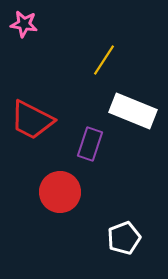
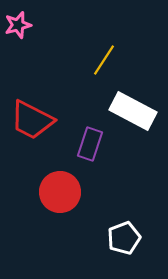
pink star: moved 6 px left, 1 px down; rotated 24 degrees counterclockwise
white rectangle: rotated 6 degrees clockwise
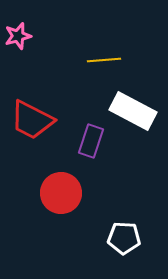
pink star: moved 11 px down
yellow line: rotated 52 degrees clockwise
purple rectangle: moved 1 px right, 3 px up
red circle: moved 1 px right, 1 px down
white pentagon: rotated 24 degrees clockwise
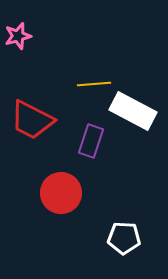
yellow line: moved 10 px left, 24 px down
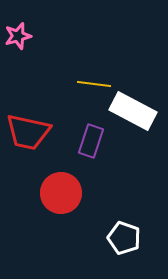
yellow line: rotated 12 degrees clockwise
red trapezoid: moved 4 px left, 12 px down; rotated 15 degrees counterclockwise
white pentagon: rotated 16 degrees clockwise
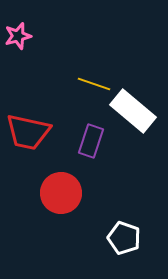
yellow line: rotated 12 degrees clockwise
white rectangle: rotated 12 degrees clockwise
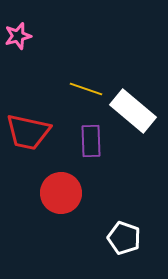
yellow line: moved 8 px left, 5 px down
purple rectangle: rotated 20 degrees counterclockwise
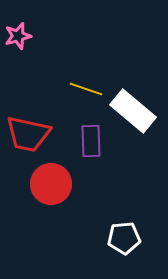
red trapezoid: moved 2 px down
red circle: moved 10 px left, 9 px up
white pentagon: rotated 24 degrees counterclockwise
